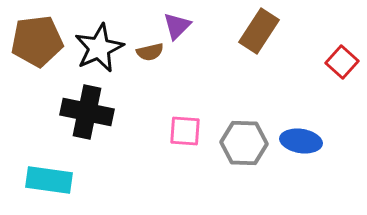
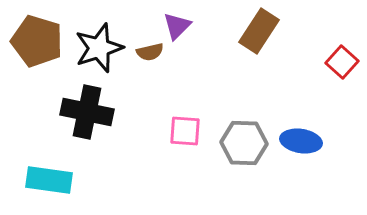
brown pentagon: rotated 24 degrees clockwise
black star: rotated 6 degrees clockwise
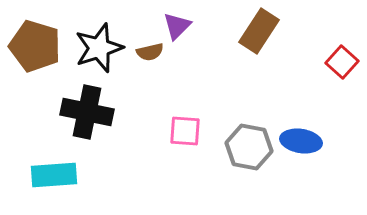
brown pentagon: moved 2 px left, 5 px down
gray hexagon: moved 5 px right, 4 px down; rotated 9 degrees clockwise
cyan rectangle: moved 5 px right, 5 px up; rotated 12 degrees counterclockwise
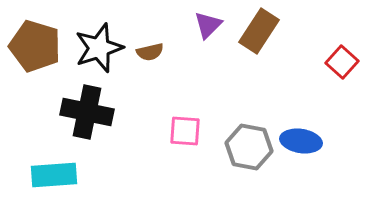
purple triangle: moved 31 px right, 1 px up
